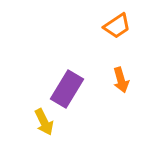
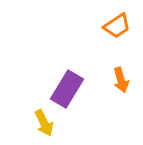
yellow arrow: moved 1 px down
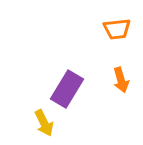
orange trapezoid: moved 3 px down; rotated 28 degrees clockwise
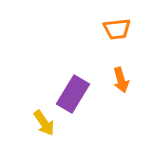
purple rectangle: moved 6 px right, 5 px down
yellow arrow: rotated 8 degrees counterclockwise
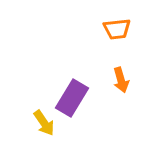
purple rectangle: moved 1 px left, 4 px down
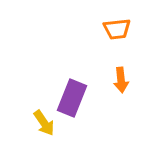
orange arrow: rotated 10 degrees clockwise
purple rectangle: rotated 9 degrees counterclockwise
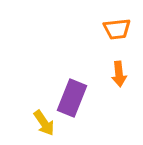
orange arrow: moved 2 px left, 6 px up
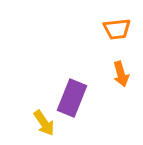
orange arrow: moved 2 px right; rotated 10 degrees counterclockwise
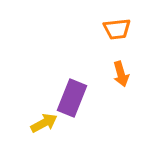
yellow arrow: rotated 84 degrees counterclockwise
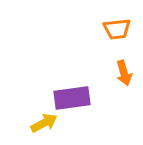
orange arrow: moved 3 px right, 1 px up
purple rectangle: rotated 60 degrees clockwise
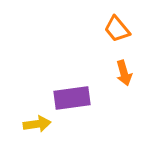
orange trapezoid: rotated 56 degrees clockwise
yellow arrow: moved 7 px left, 1 px down; rotated 20 degrees clockwise
